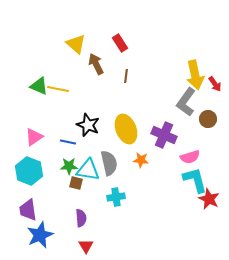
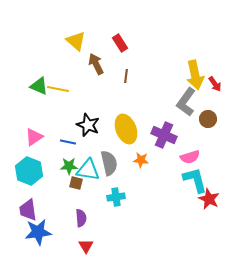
yellow triangle: moved 3 px up
blue star: moved 2 px left, 3 px up; rotated 16 degrees clockwise
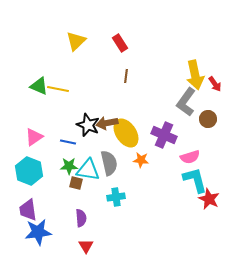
yellow triangle: rotated 35 degrees clockwise
brown arrow: moved 11 px right, 59 px down; rotated 75 degrees counterclockwise
yellow ellipse: moved 4 px down; rotated 12 degrees counterclockwise
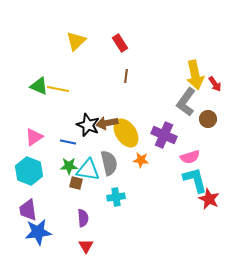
purple semicircle: moved 2 px right
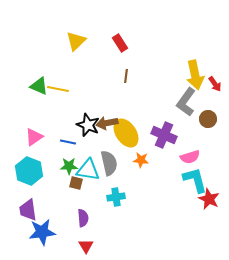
blue star: moved 4 px right
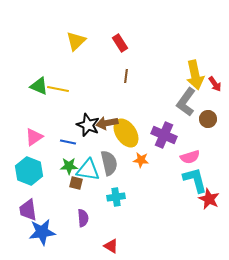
red triangle: moved 25 px right; rotated 28 degrees counterclockwise
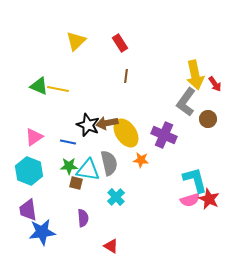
pink semicircle: moved 43 px down
cyan cross: rotated 36 degrees counterclockwise
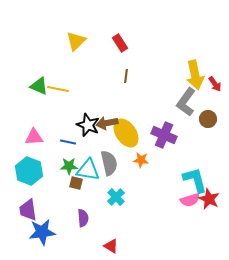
pink triangle: rotated 30 degrees clockwise
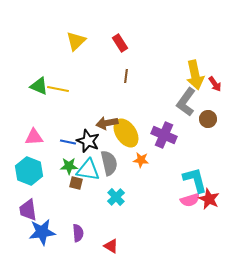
black star: moved 16 px down
purple semicircle: moved 5 px left, 15 px down
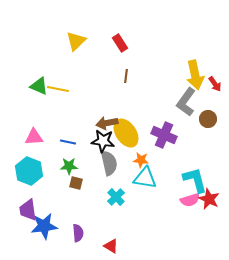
black star: moved 15 px right; rotated 15 degrees counterclockwise
cyan triangle: moved 57 px right, 8 px down
blue star: moved 2 px right, 6 px up
